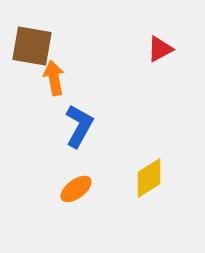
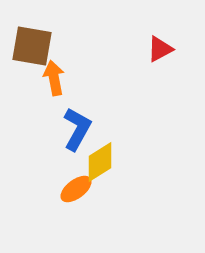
blue L-shape: moved 2 px left, 3 px down
yellow diamond: moved 49 px left, 16 px up
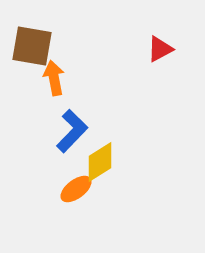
blue L-shape: moved 5 px left, 2 px down; rotated 15 degrees clockwise
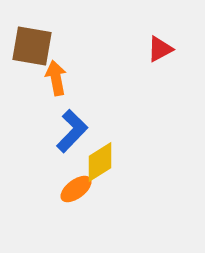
orange arrow: moved 2 px right
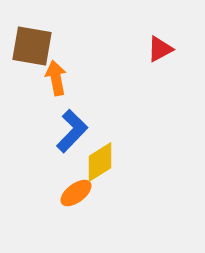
orange ellipse: moved 4 px down
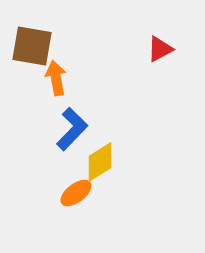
blue L-shape: moved 2 px up
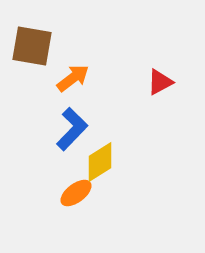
red triangle: moved 33 px down
orange arrow: moved 17 px right; rotated 64 degrees clockwise
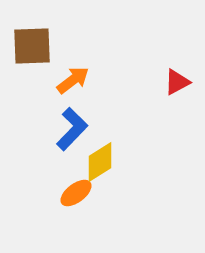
brown square: rotated 12 degrees counterclockwise
orange arrow: moved 2 px down
red triangle: moved 17 px right
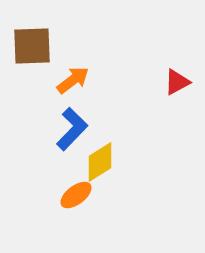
orange ellipse: moved 2 px down
